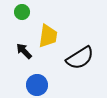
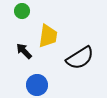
green circle: moved 1 px up
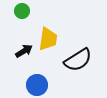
yellow trapezoid: moved 3 px down
black arrow: rotated 102 degrees clockwise
black semicircle: moved 2 px left, 2 px down
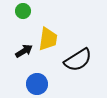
green circle: moved 1 px right
blue circle: moved 1 px up
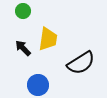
black arrow: moved 1 px left, 3 px up; rotated 102 degrees counterclockwise
black semicircle: moved 3 px right, 3 px down
blue circle: moved 1 px right, 1 px down
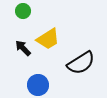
yellow trapezoid: rotated 50 degrees clockwise
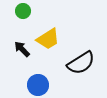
black arrow: moved 1 px left, 1 px down
